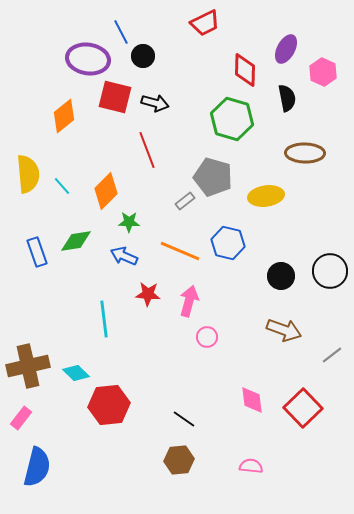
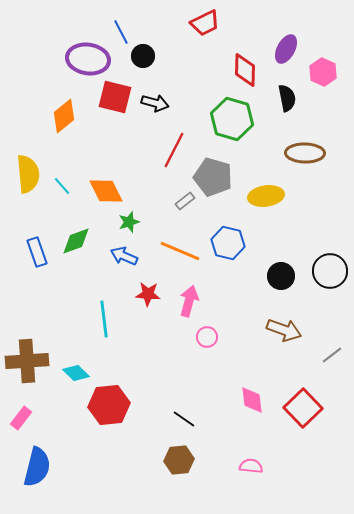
red line at (147, 150): moved 27 px right; rotated 48 degrees clockwise
orange diamond at (106, 191): rotated 72 degrees counterclockwise
green star at (129, 222): rotated 20 degrees counterclockwise
green diamond at (76, 241): rotated 12 degrees counterclockwise
brown cross at (28, 366): moved 1 px left, 5 px up; rotated 9 degrees clockwise
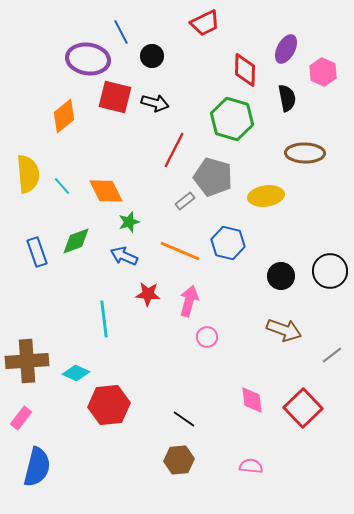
black circle at (143, 56): moved 9 px right
cyan diamond at (76, 373): rotated 20 degrees counterclockwise
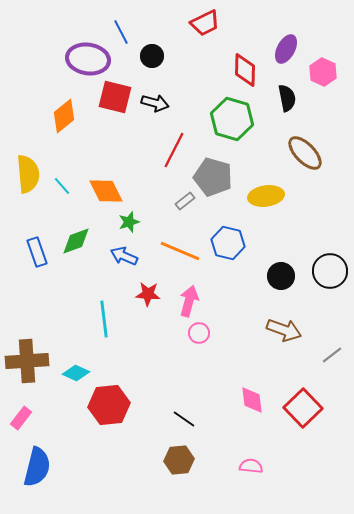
brown ellipse at (305, 153): rotated 45 degrees clockwise
pink circle at (207, 337): moved 8 px left, 4 px up
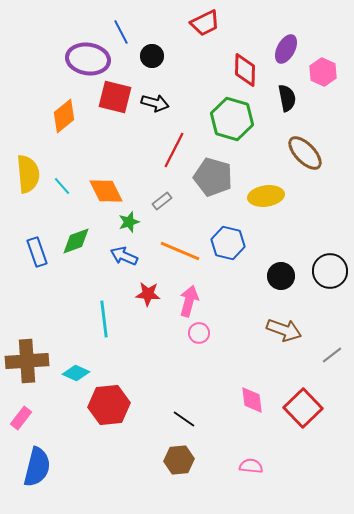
gray rectangle at (185, 201): moved 23 px left
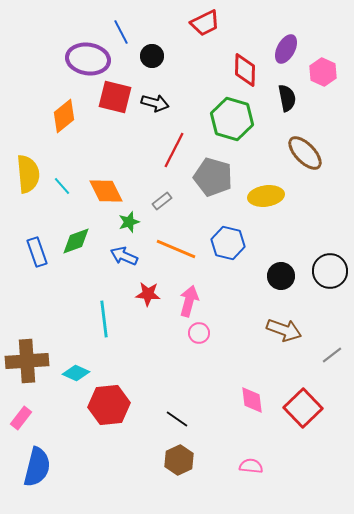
orange line at (180, 251): moved 4 px left, 2 px up
black line at (184, 419): moved 7 px left
brown hexagon at (179, 460): rotated 20 degrees counterclockwise
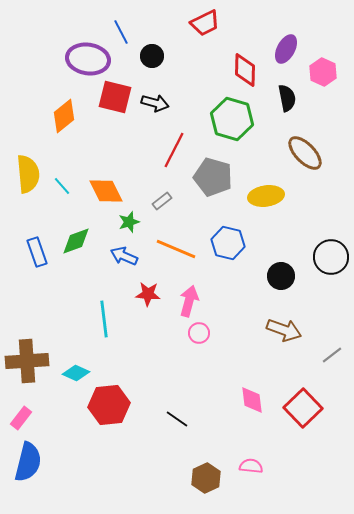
black circle at (330, 271): moved 1 px right, 14 px up
brown hexagon at (179, 460): moved 27 px right, 18 px down
blue semicircle at (37, 467): moved 9 px left, 5 px up
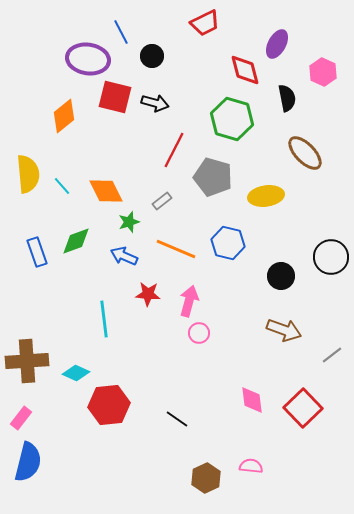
purple ellipse at (286, 49): moved 9 px left, 5 px up
red diamond at (245, 70): rotated 16 degrees counterclockwise
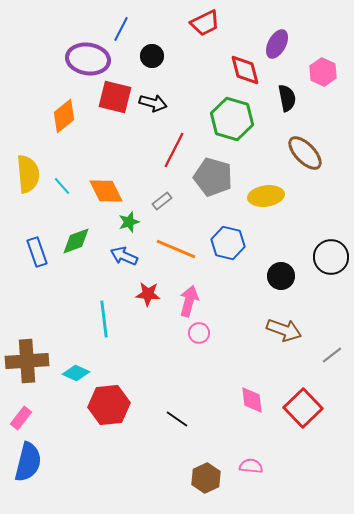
blue line at (121, 32): moved 3 px up; rotated 55 degrees clockwise
black arrow at (155, 103): moved 2 px left
